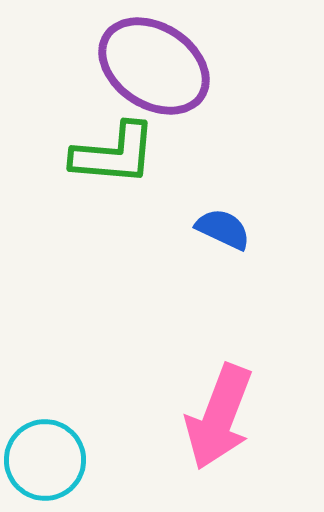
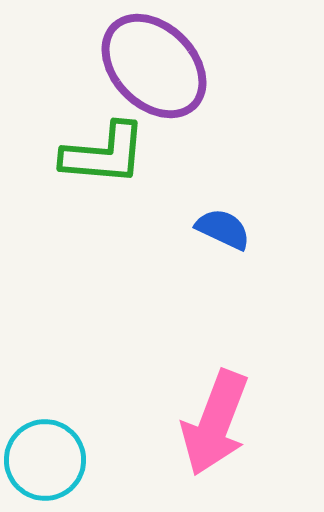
purple ellipse: rotated 12 degrees clockwise
green L-shape: moved 10 px left
pink arrow: moved 4 px left, 6 px down
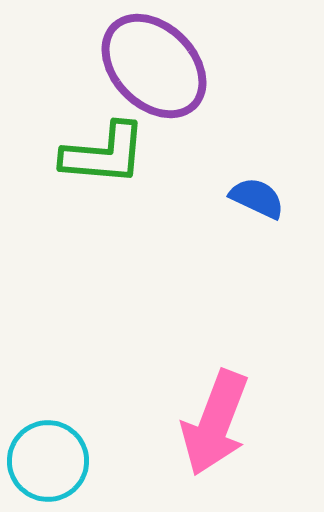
blue semicircle: moved 34 px right, 31 px up
cyan circle: moved 3 px right, 1 px down
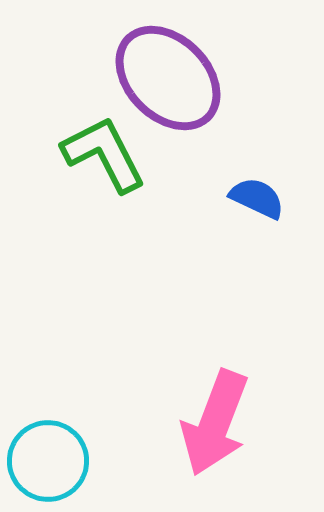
purple ellipse: moved 14 px right, 12 px down
green L-shape: rotated 122 degrees counterclockwise
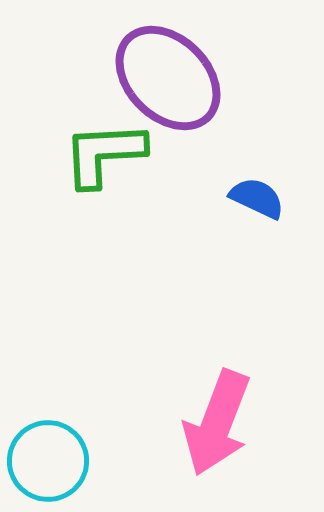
green L-shape: rotated 66 degrees counterclockwise
pink arrow: moved 2 px right
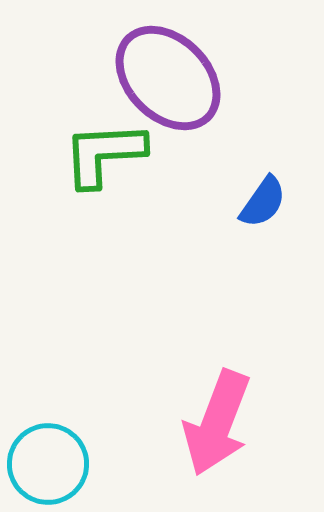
blue semicircle: moved 6 px right, 4 px down; rotated 100 degrees clockwise
cyan circle: moved 3 px down
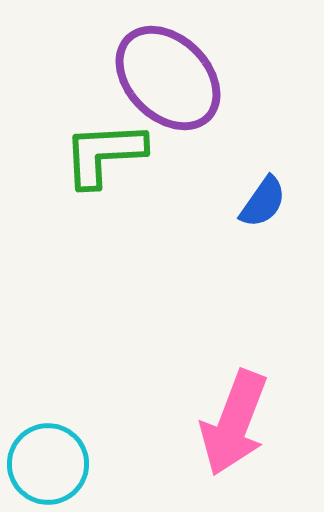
pink arrow: moved 17 px right
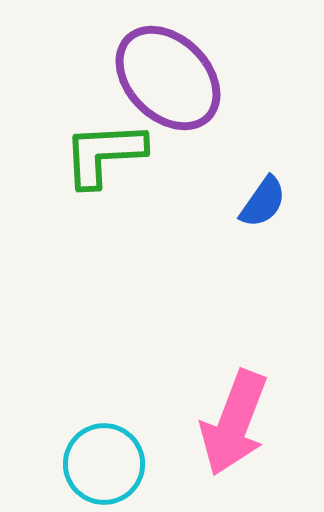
cyan circle: moved 56 px right
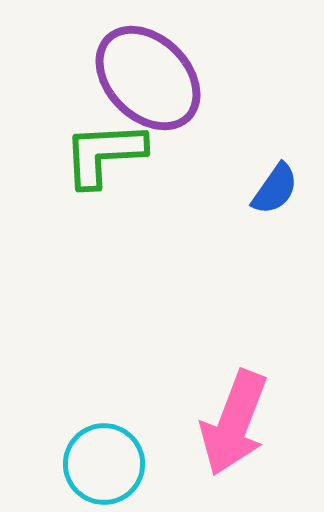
purple ellipse: moved 20 px left
blue semicircle: moved 12 px right, 13 px up
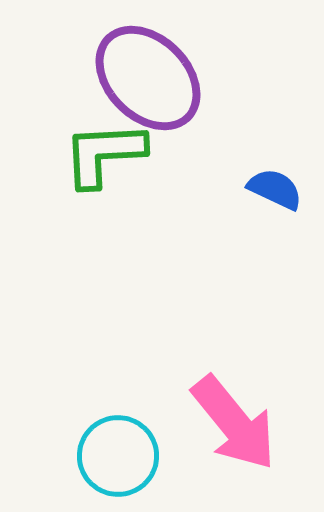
blue semicircle: rotated 100 degrees counterclockwise
pink arrow: rotated 60 degrees counterclockwise
cyan circle: moved 14 px right, 8 px up
